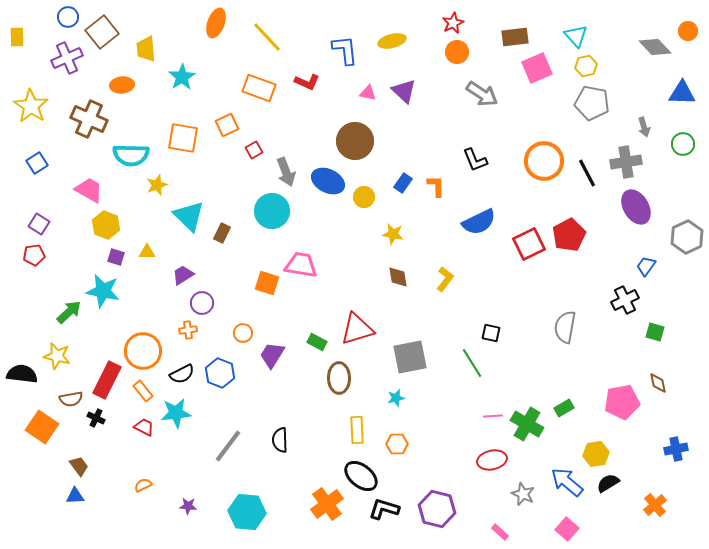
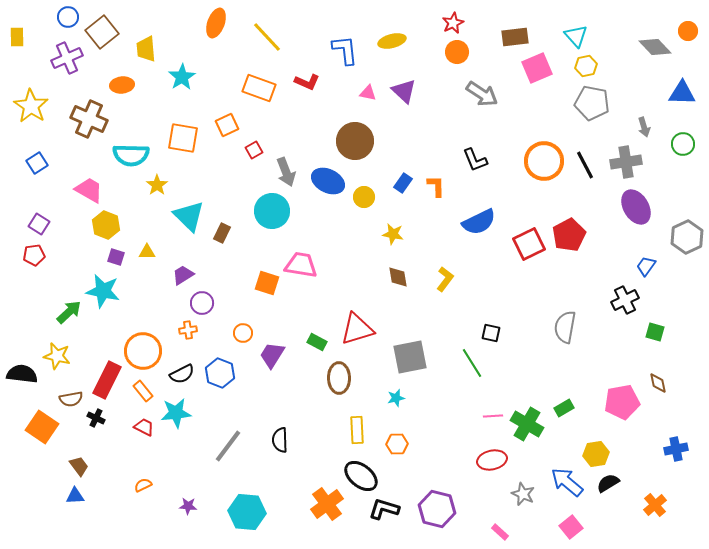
black line at (587, 173): moved 2 px left, 8 px up
yellow star at (157, 185): rotated 15 degrees counterclockwise
pink square at (567, 529): moved 4 px right, 2 px up; rotated 10 degrees clockwise
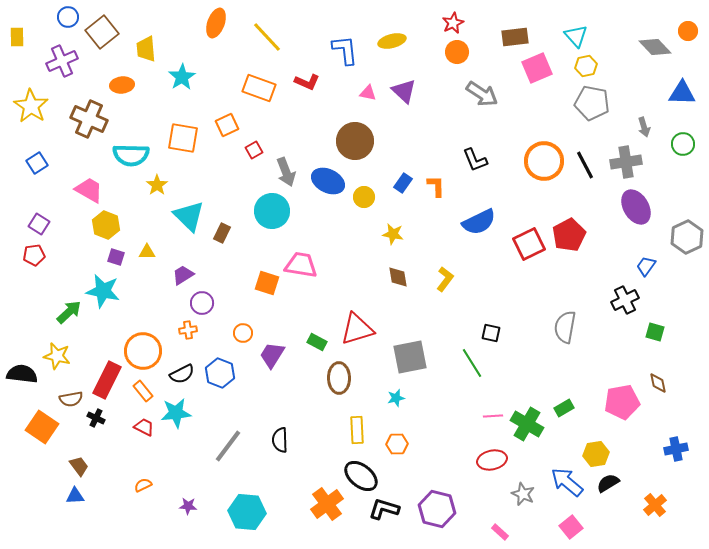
purple cross at (67, 58): moved 5 px left, 3 px down
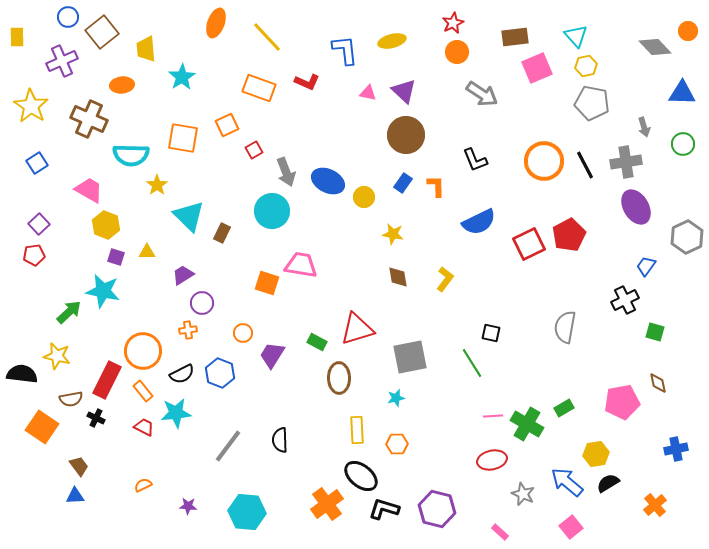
brown circle at (355, 141): moved 51 px right, 6 px up
purple square at (39, 224): rotated 15 degrees clockwise
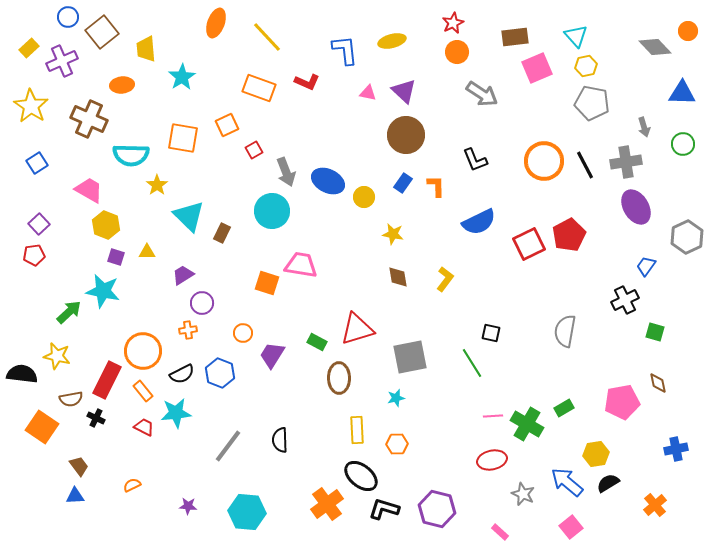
yellow rectangle at (17, 37): moved 12 px right, 11 px down; rotated 48 degrees clockwise
gray semicircle at (565, 327): moved 4 px down
orange semicircle at (143, 485): moved 11 px left
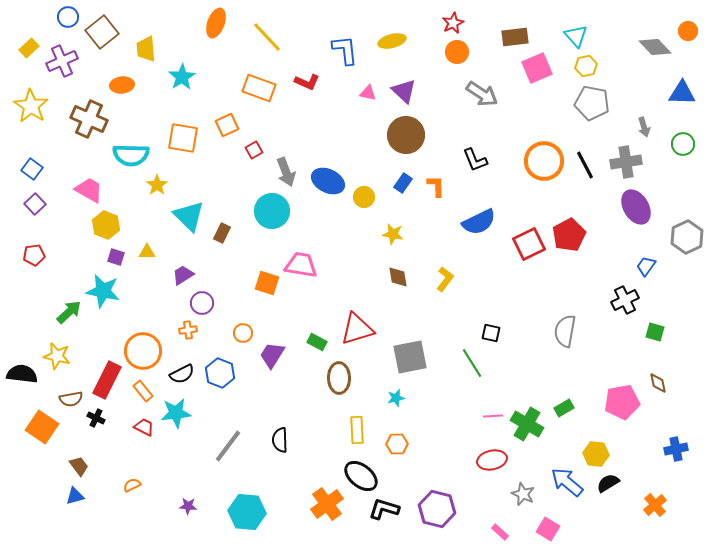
blue square at (37, 163): moved 5 px left, 6 px down; rotated 20 degrees counterclockwise
purple square at (39, 224): moved 4 px left, 20 px up
yellow hexagon at (596, 454): rotated 15 degrees clockwise
blue triangle at (75, 496): rotated 12 degrees counterclockwise
pink square at (571, 527): moved 23 px left, 2 px down; rotated 20 degrees counterclockwise
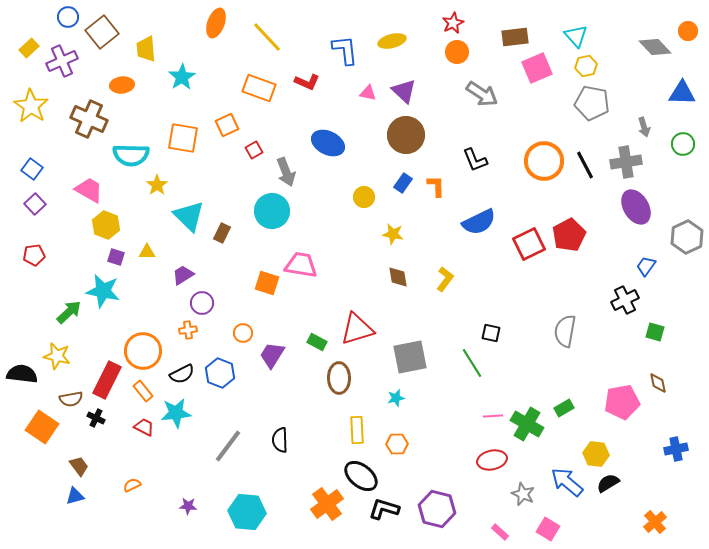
blue ellipse at (328, 181): moved 38 px up
orange cross at (655, 505): moved 17 px down
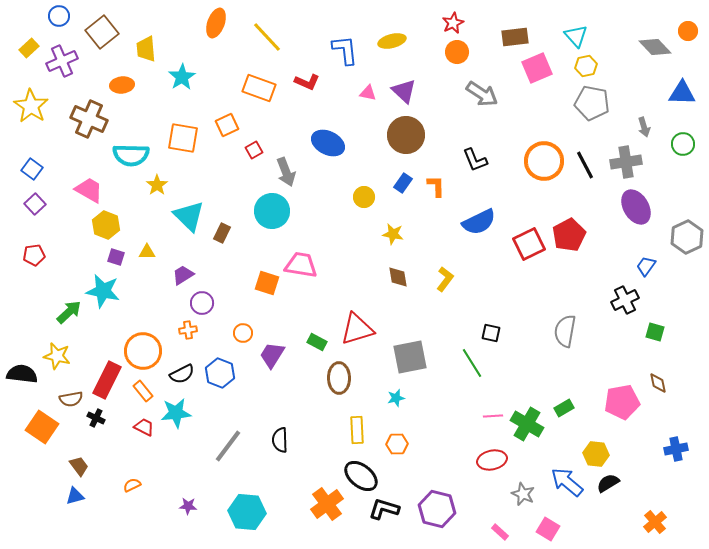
blue circle at (68, 17): moved 9 px left, 1 px up
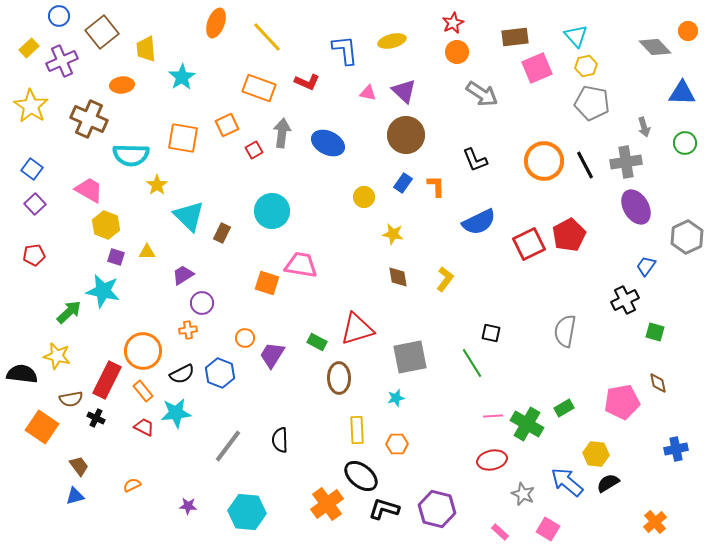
green circle at (683, 144): moved 2 px right, 1 px up
gray arrow at (286, 172): moved 4 px left, 39 px up; rotated 152 degrees counterclockwise
orange circle at (243, 333): moved 2 px right, 5 px down
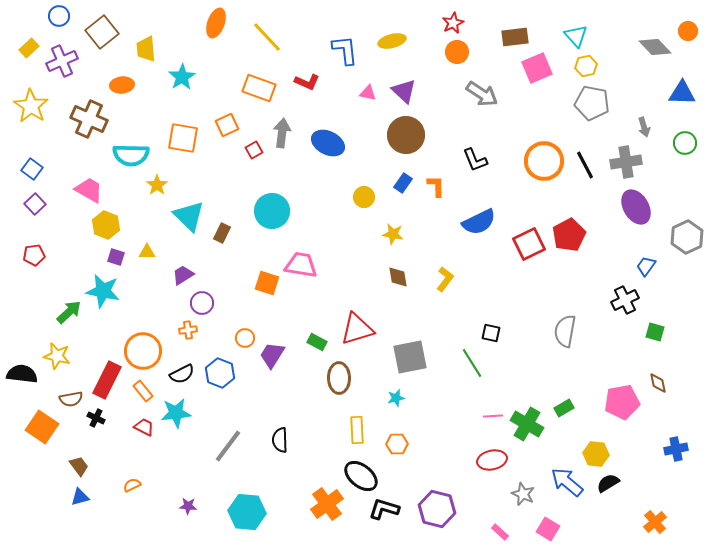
blue triangle at (75, 496): moved 5 px right, 1 px down
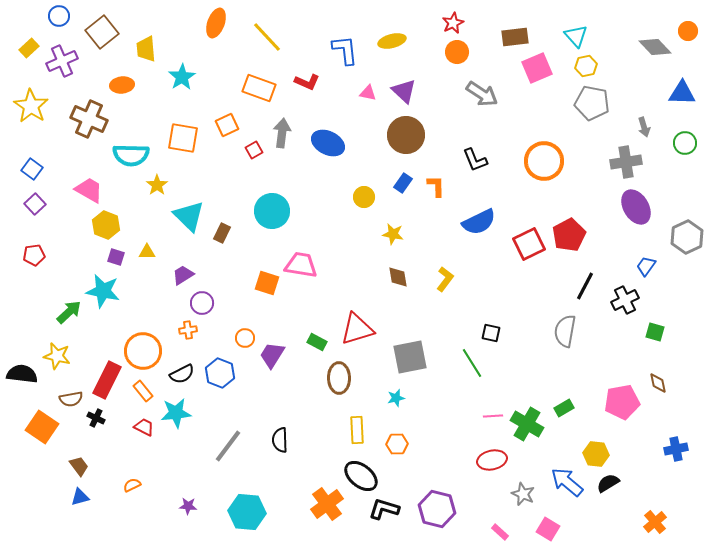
black line at (585, 165): moved 121 px down; rotated 56 degrees clockwise
